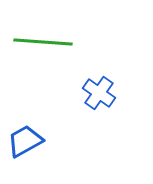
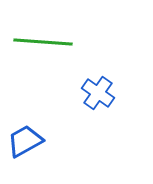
blue cross: moved 1 px left
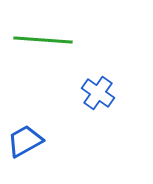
green line: moved 2 px up
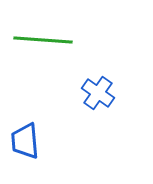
blue trapezoid: rotated 66 degrees counterclockwise
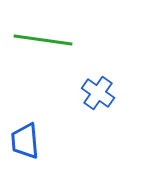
green line: rotated 4 degrees clockwise
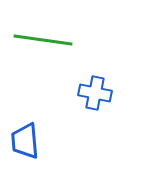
blue cross: moved 3 px left; rotated 24 degrees counterclockwise
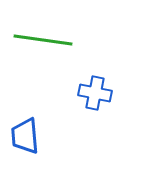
blue trapezoid: moved 5 px up
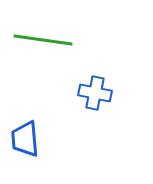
blue trapezoid: moved 3 px down
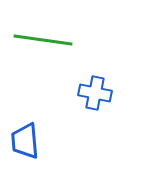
blue trapezoid: moved 2 px down
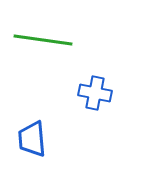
blue trapezoid: moved 7 px right, 2 px up
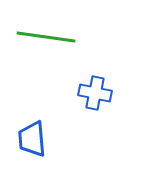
green line: moved 3 px right, 3 px up
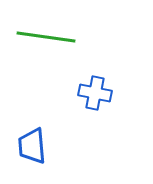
blue trapezoid: moved 7 px down
